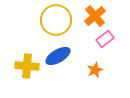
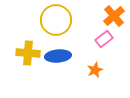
orange cross: moved 19 px right
pink rectangle: moved 1 px left
blue ellipse: rotated 25 degrees clockwise
yellow cross: moved 1 px right, 13 px up
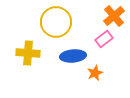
yellow circle: moved 2 px down
blue ellipse: moved 15 px right
orange star: moved 3 px down
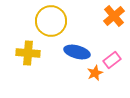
yellow circle: moved 5 px left, 1 px up
pink rectangle: moved 8 px right, 21 px down
blue ellipse: moved 4 px right, 4 px up; rotated 20 degrees clockwise
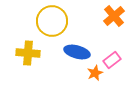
yellow circle: moved 1 px right
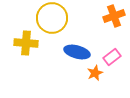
orange cross: rotated 20 degrees clockwise
yellow circle: moved 3 px up
yellow cross: moved 2 px left, 10 px up
pink rectangle: moved 3 px up
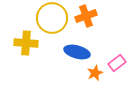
orange cross: moved 28 px left
pink rectangle: moved 5 px right, 6 px down
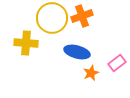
orange cross: moved 4 px left
orange star: moved 4 px left
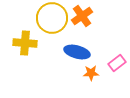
orange cross: rotated 15 degrees counterclockwise
yellow cross: moved 1 px left
orange star: rotated 21 degrees clockwise
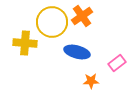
yellow circle: moved 4 px down
orange star: moved 8 px down
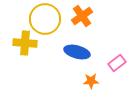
yellow circle: moved 7 px left, 3 px up
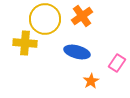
pink rectangle: rotated 18 degrees counterclockwise
orange star: rotated 28 degrees counterclockwise
